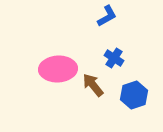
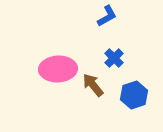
blue cross: rotated 12 degrees clockwise
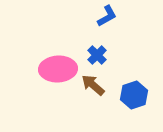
blue cross: moved 17 px left, 3 px up
brown arrow: rotated 10 degrees counterclockwise
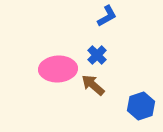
blue hexagon: moved 7 px right, 11 px down
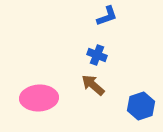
blue L-shape: rotated 10 degrees clockwise
blue cross: rotated 24 degrees counterclockwise
pink ellipse: moved 19 px left, 29 px down
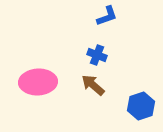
pink ellipse: moved 1 px left, 16 px up
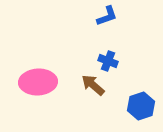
blue cross: moved 11 px right, 6 px down
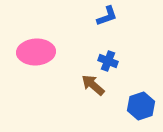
pink ellipse: moved 2 px left, 30 px up
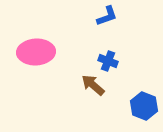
blue hexagon: moved 3 px right; rotated 20 degrees counterclockwise
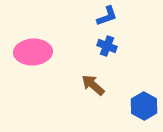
pink ellipse: moved 3 px left
blue cross: moved 1 px left, 15 px up
blue hexagon: rotated 8 degrees clockwise
